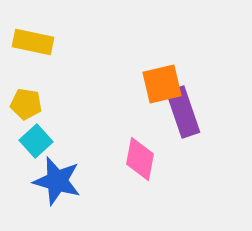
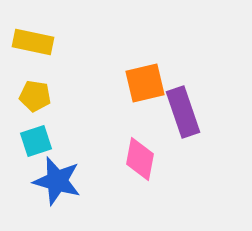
orange square: moved 17 px left, 1 px up
yellow pentagon: moved 9 px right, 8 px up
cyan square: rotated 24 degrees clockwise
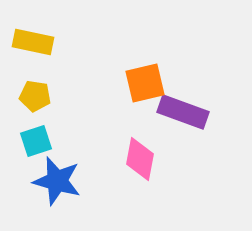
purple rectangle: rotated 51 degrees counterclockwise
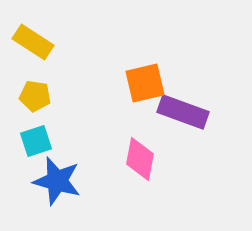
yellow rectangle: rotated 21 degrees clockwise
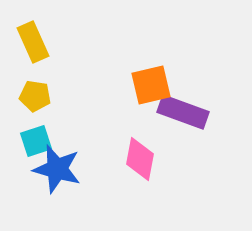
yellow rectangle: rotated 33 degrees clockwise
orange square: moved 6 px right, 2 px down
blue star: moved 12 px up
